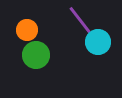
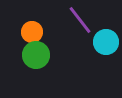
orange circle: moved 5 px right, 2 px down
cyan circle: moved 8 px right
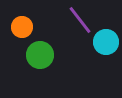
orange circle: moved 10 px left, 5 px up
green circle: moved 4 px right
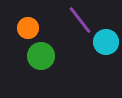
orange circle: moved 6 px right, 1 px down
green circle: moved 1 px right, 1 px down
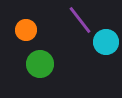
orange circle: moved 2 px left, 2 px down
green circle: moved 1 px left, 8 px down
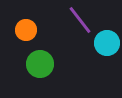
cyan circle: moved 1 px right, 1 px down
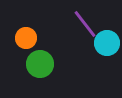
purple line: moved 5 px right, 4 px down
orange circle: moved 8 px down
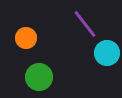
cyan circle: moved 10 px down
green circle: moved 1 px left, 13 px down
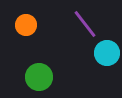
orange circle: moved 13 px up
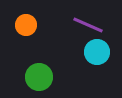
purple line: moved 3 px right, 1 px down; rotated 28 degrees counterclockwise
cyan circle: moved 10 px left, 1 px up
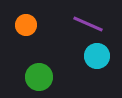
purple line: moved 1 px up
cyan circle: moved 4 px down
